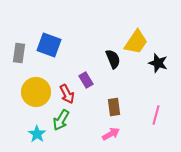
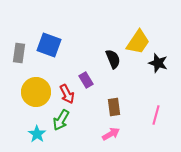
yellow trapezoid: moved 2 px right
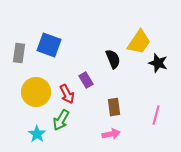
yellow trapezoid: moved 1 px right
pink arrow: rotated 18 degrees clockwise
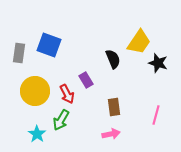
yellow circle: moved 1 px left, 1 px up
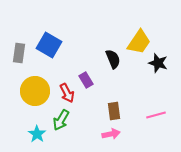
blue square: rotated 10 degrees clockwise
red arrow: moved 1 px up
brown rectangle: moved 4 px down
pink line: rotated 60 degrees clockwise
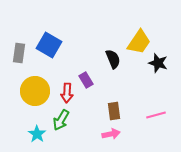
red arrow: rotated 30 degrees clockwise
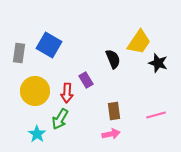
green arrow: moved 1 px left, 1 px up
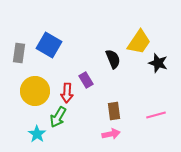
green arrow: moved 2 px left, 2 px up
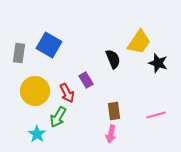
red arrow: rotated 30 degrees counterclockwise
pink arrow: rotated 114 degrees clockwise
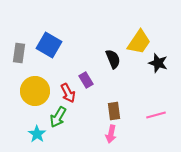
red arrow: moved 1 px right
